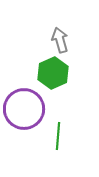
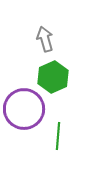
gray arrow: moved 15 px left, 1 px up
green hexagon: moved 4 px down
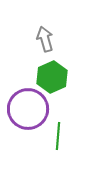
green hexagon: moved 1 px left
purple circle: moved 4 px right
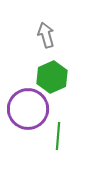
gray arrow: moved 1 px right, 4 px up
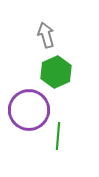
green hexagon: moved 4 px right, 5 px up
purple circle: moved 1 px right, 1 px down
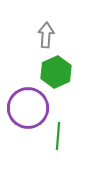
gray arrow: rotated 20 degrees clockwise
purple circle: moved 1 px left, 2 px up
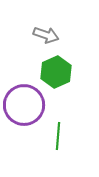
gray arrow: rotated 105 degrees clockwise
purple circle: moved 4 px left, 3 px up
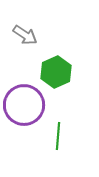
gray arrow: moved 21 px left; rotated 15 degrees clockwise
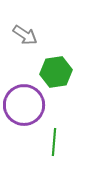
green hexagon: rotated 16 degrees clockwise
green line: moved 4 px left, 6 px down
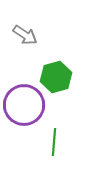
green hexagon: moved 5 px down; rotated 8 degrees counterclockwise
